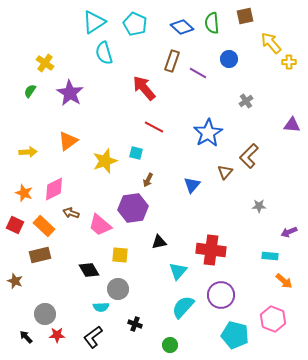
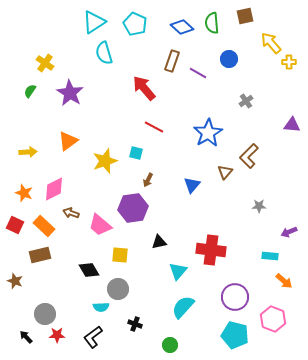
purple circle at (221, 295): moved 14 px right, 2 px down
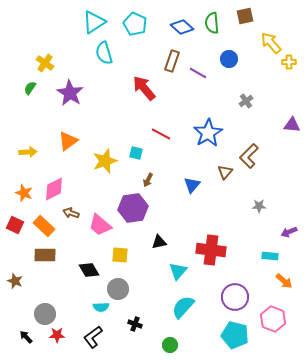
green semicircle at (30, 91): moved 3 px up
red line at (154, 127): moved 7 px right, 7 px down
brown rectangle at (40, 255): moved 5 px right; rotated 15 degrees clockwise
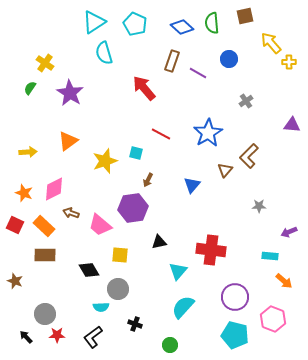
brown triangle at (225, 172): moved 2 px up
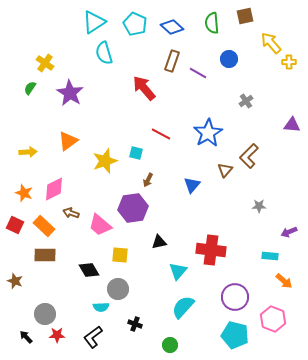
blue diamond at (182, 27): moved 10 px left
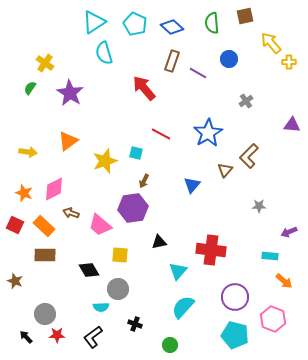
yellow arrow at (28, 152): rotated 12 degrees clockwise
brown arrow at (148, 180): moved 4 px left, 1 px down
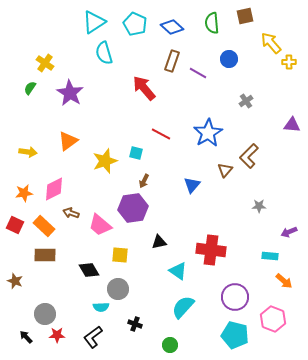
orange star at (24, 193): rotated 30 degrees counterclockwise
cyan triangle at (178, 271): rotated 36 degrees counterclockwise
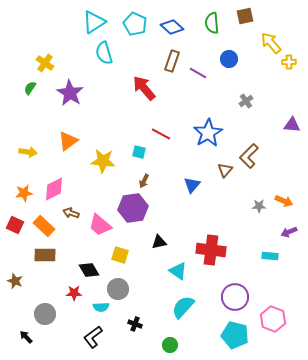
cyan square at (136, 153): moved 3 px right, 1 px up
yellow star at (105, 161): moved 2 px left; rotated 25 degrees clockwise
yellow square at (120, 255): rotated 12 degrees clockwise
orange arrow at (284, 281): moved 80 px up; rotated 18 degrees counterclockwise
red star at (57, 335): moved 17 px right, 42 px up
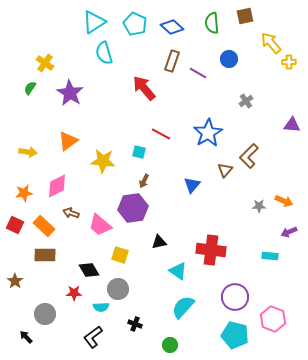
pink diamond at (54, 189): moved 3 px right, 3 px up
brown star at (15, 281): rotated 14 degrees clockwise
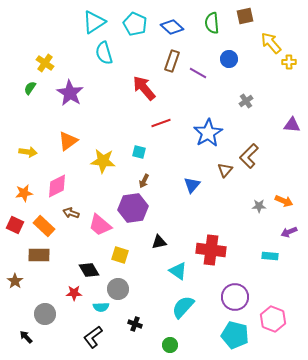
red line at (161, 134): moved 11 px up; rotated 48 degrees counterclockwise
brown rectangle at (45, 255): moved 6 px left
